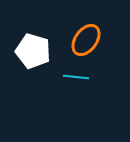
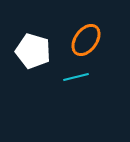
cyan line: rotated 20 degrees counterclockwise
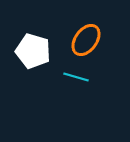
cyan line: rotated 30 degrees clockwise
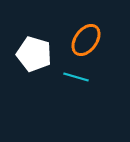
white pentagon: moved 1 px right, 3 px down
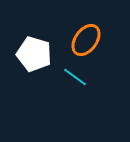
cyan line: moved 1 px left; rotated 20 degrees clockwise
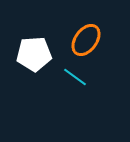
white pentagon: rotated 20 degrees counterclockwise
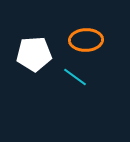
orange ellipse: rotated 52 degrees clockwise
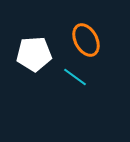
orange ellipse: rotated 64 degrees clockwise
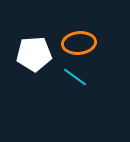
orange ellipse: moved 7 px left, 3 px down; rotated 68 degrees counterclockwise
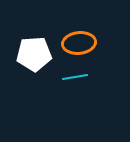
cyan line: rotated 45 degrees counterclockwise
